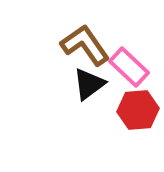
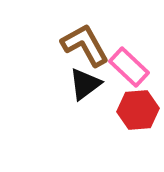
brown L-shape: rotated 6 degrees clockwise
black triangle: moved 4 px left
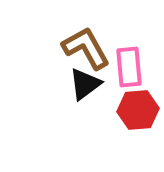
brown L-shape: moved 1 px right, 3 px down
pink rectangle: rotated 42 degrees clockwise
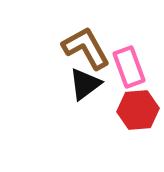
pink rectangle: rotated 15 degrees counterclockwise
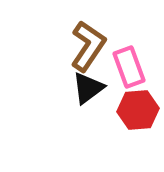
brown L-shape: moved 2 px right, 2 px up; rotated 63 degrees clockwise
black triangle: moved 3 px right, 4 px down
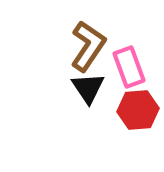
black triangle: rotated 27 degrees counterclockwise
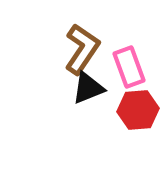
brown L-shape: moved 6 px left, 3 px down
black triangle: rotated 42 degrees clockwise
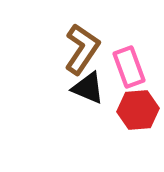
black triangle: rotated 45 degrees clockwise
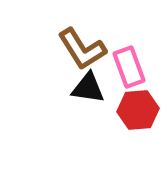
brown L-shape: rotated 114 degrees clockwise
black triangle: rotated 15 degrees counterclockwise
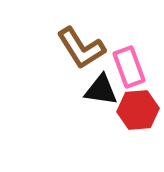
brown L-shape: moved 1 px left, 1 px up
black triangle: moved 13 px right, 2 px down
